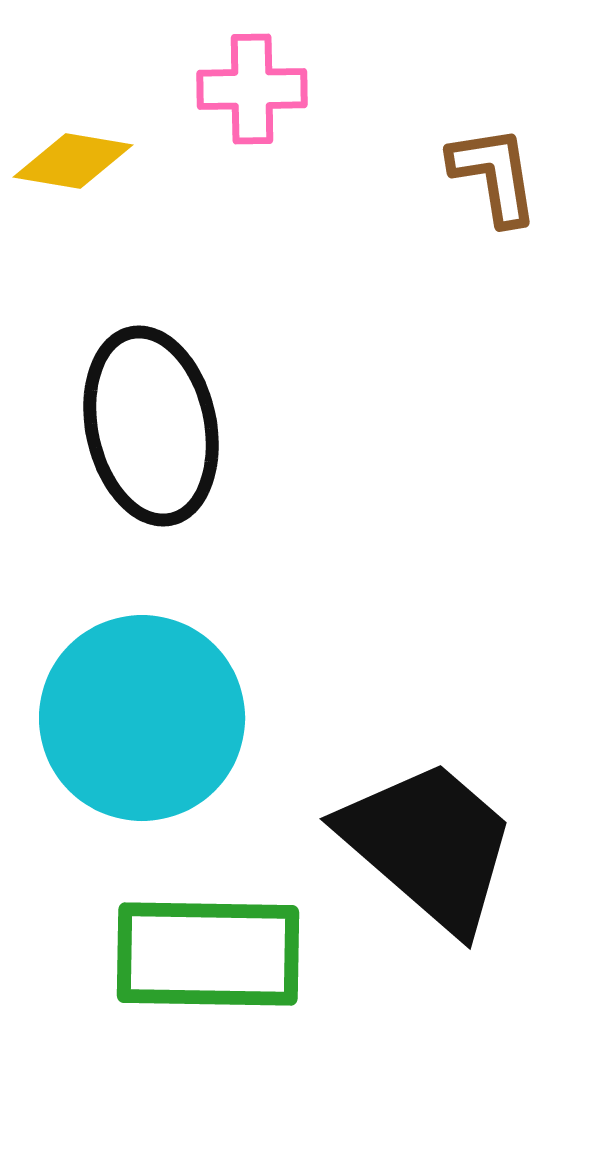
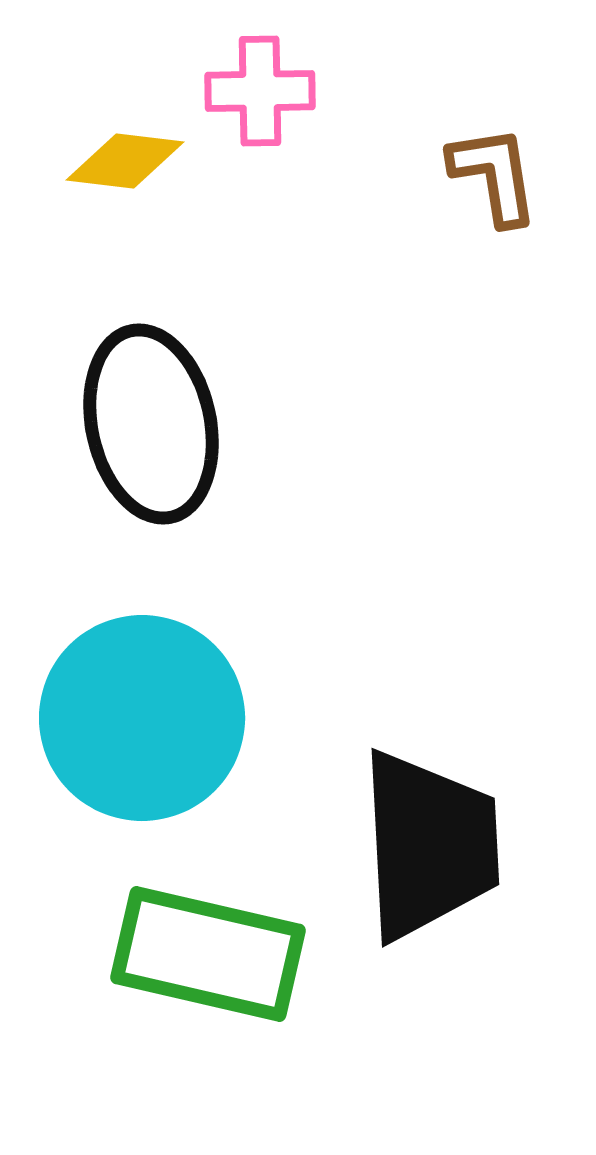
pink cross: moved 8 px right, 2 px down
yellow diamond: moved 52 px right; rotated 3 degrees counterclockwise
black ellipse: moved 2 px up
black trapezoid: rotated 46 degrees clockwise
green rectangle: rotated 12 degrees clockwise
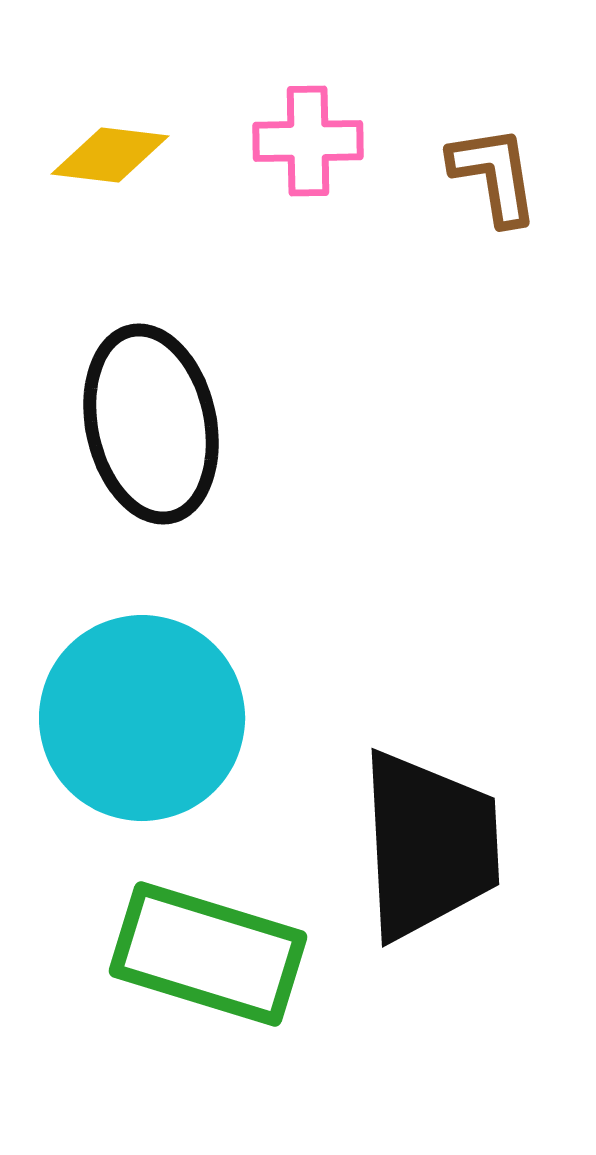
pink cross: moved 48 px right, 50 px down
yellow diamond: moved 15 px left, 6 px up
green rectangle: rotated 4 degrees clockwise
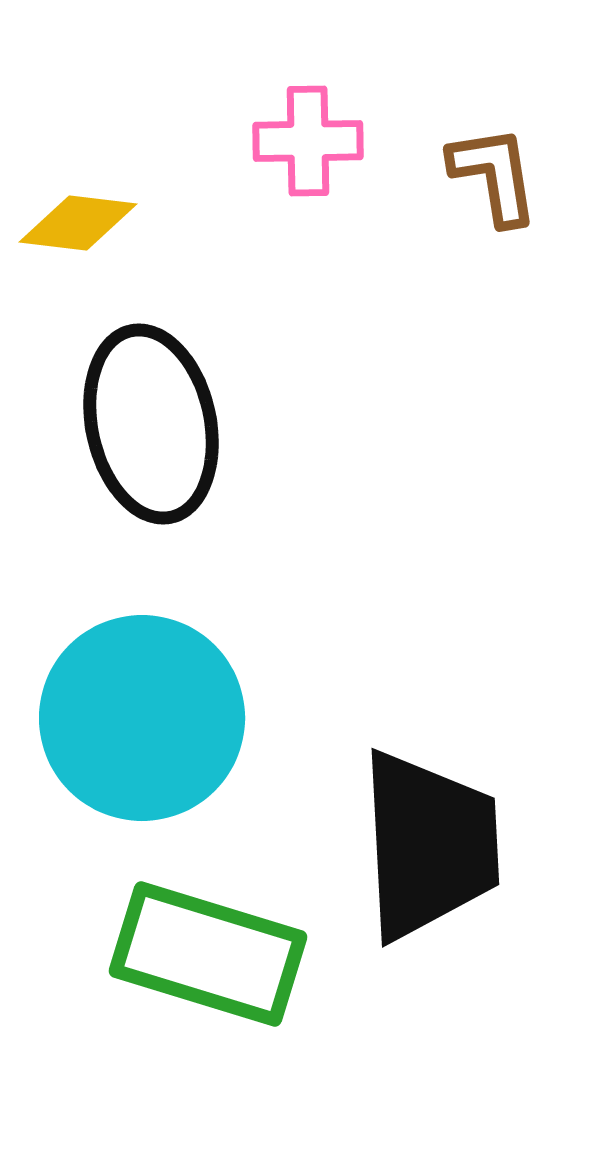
yellow diamond: moved 32 px left, 68 px down
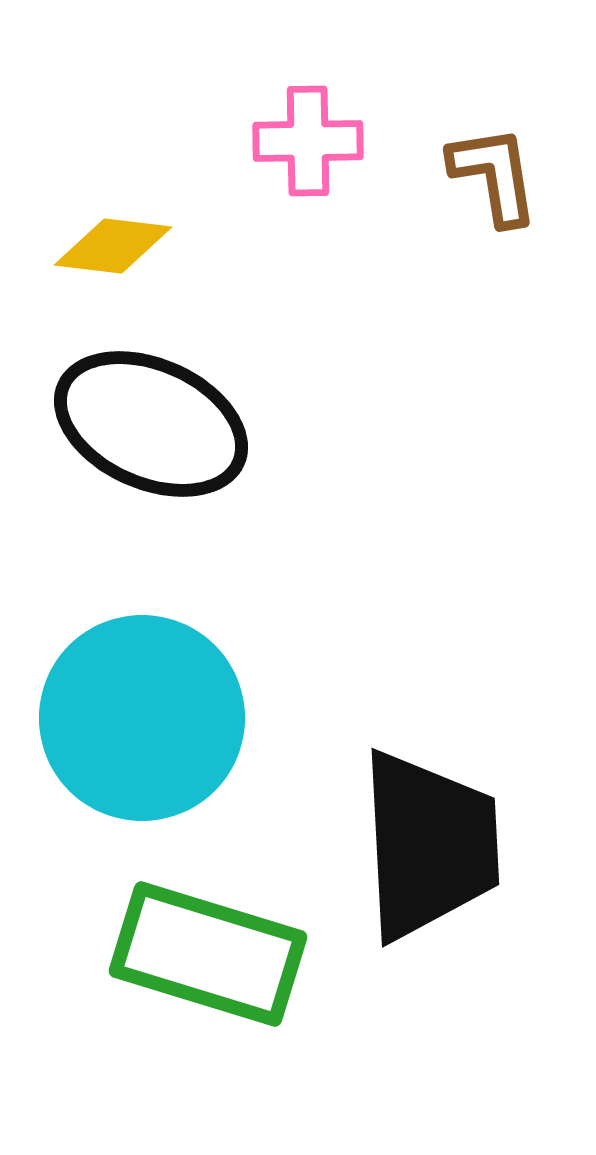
yellow diamond: moved 35 px right, 23 px down
black ellipse: rotated 54 degrees counterclockwise
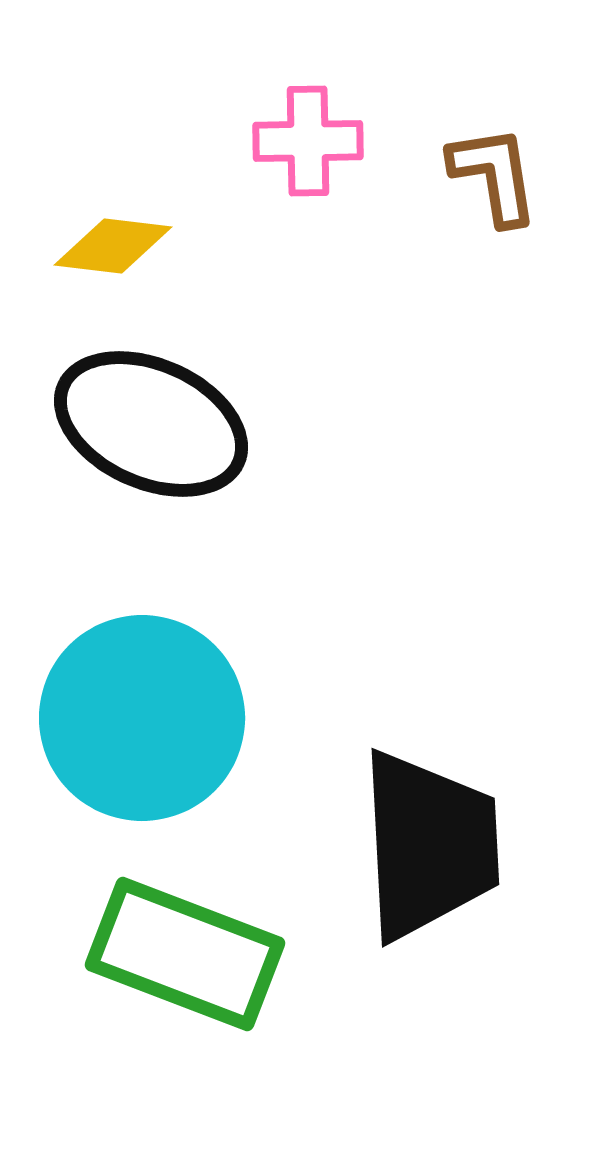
green rectangle: moved 23 px left; rotated 4 degrees clockwise
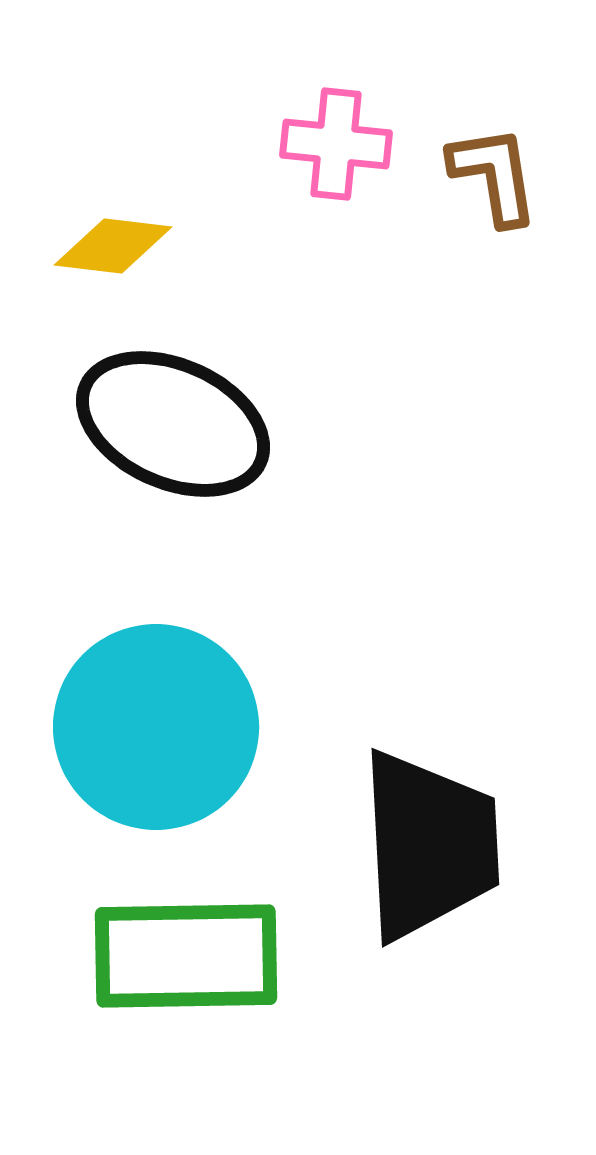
pink cross: moved 28 px right, 3 px down; rotated 7 degrees clockwise
black ellipse: moved 22 px right
cyan circle: moved 14 px right, 9 px down
green rectangle: moved 1 px right, 2 px down; rotated 22 degrees counterclockwise
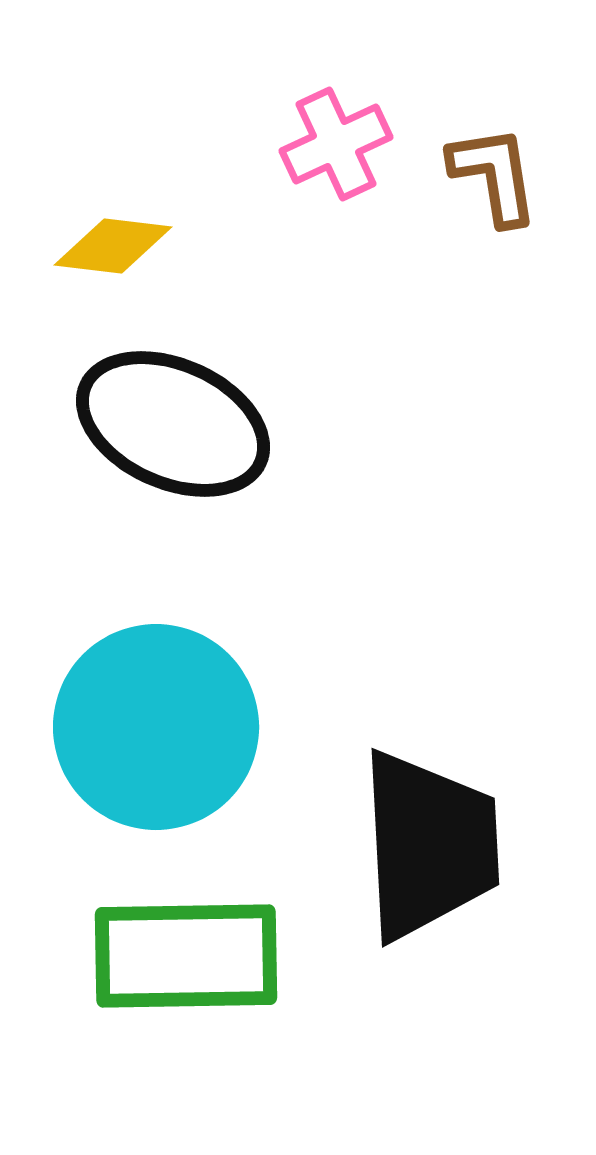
pink cross: rotated 31 degrees counterclockwise
